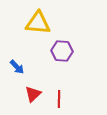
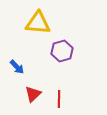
purple hexagon: rotated 20 degrees counterclockwise
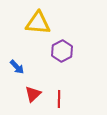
purple hexagon: rotated 10 degrees counterclockwise
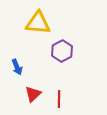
blue arrow: rotated 21 degrees clockwise
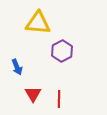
red triangle: rotated 18 degrees counterclockwise
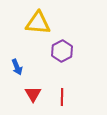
red line: moved 3 px right, 2 px up
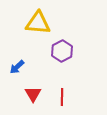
blue arrow: rotated 70 degrees clockwise
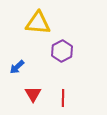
red line: moved 1 px right, 1 px down
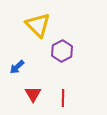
yellow triangle: moved 2 px down; rotated 40 degrees clockwise
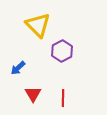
blue arrow: moved 1 px right, 1 px down
